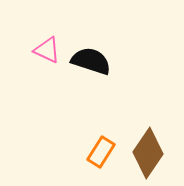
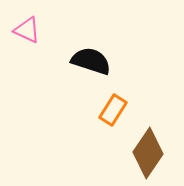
pink triangle: moved 20 px left, 20 px up
orange rectangle: moved 12 px right, 42 px up
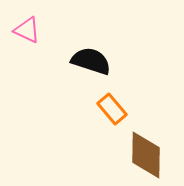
orange rectangle: moved 1 px left, 1 px up; rotated 72 degrees counterclockwise
brown diamond: moved 2 px left, 2 px down; rotated 33 degrees counterclockwise
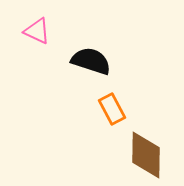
pink triangle: moved 10 px right, 1 px down
orange rectangle: rotated 12 degrees clockwise
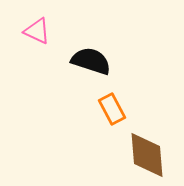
brown diamond: moved 1 px right; rotated 6 degrees counterclockwise
